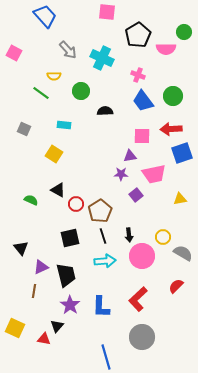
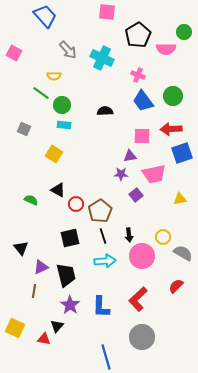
green circle at (81, 91): moved 19 px left, 14 px down
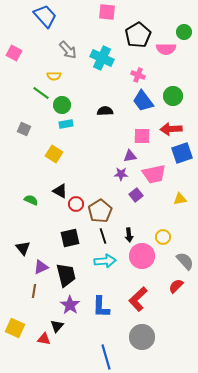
cyan rectangle at (64, 125): moved 2 px right, 1 px up; rotated 16 degrees counterclockwise
black triangle at (58, 190): moved 2 px right, 1 px down
black triangle at (21, 248): moved 2 px right
gray semicircle at (183, 253): moved 2 px right, 8 px down; rotated 18 degrees clockwise
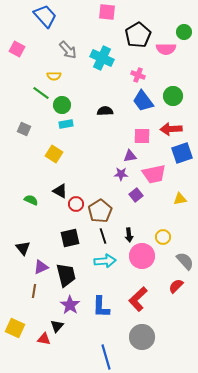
pink square at (14, 53): moved 3 px right, 4 px up
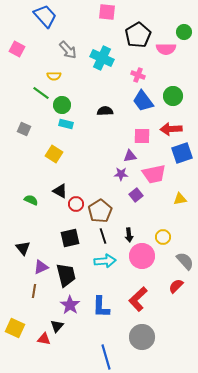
cyan rectangle at (66, 124): rotated 24 degrees clockwise
